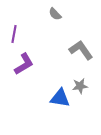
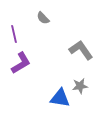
gray semicircle: moved 12 px left, 4 px down
purple line: rotated 24 degrees counterclockwise
purple L-shape: moved 3 px left, 1 px up
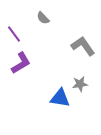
purple line: rotated 24 degrees counterclockwise
gray L-shape: moved 2 px right, 4 px up
gray star: moved 2 px up
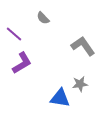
purple line: rotated 12 degrees counterclockwise
purple L-shape: moved 1 px right
